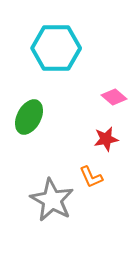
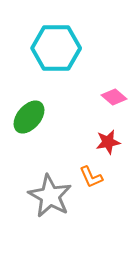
green ellipse: rotated 12 degrees clockwise
red star: moved 2 px right, 3 px down
gray star: moved 2 px left, 4 px up
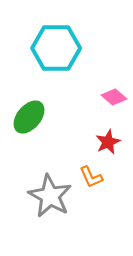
red star: rotated 15 degrees counterclockwise
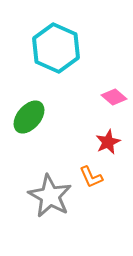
cyan hexagon: rotated 24 degrees clockwise
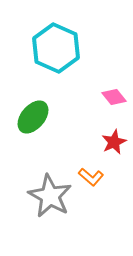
pink diamond: rotated 10 degrees clockwise
green ellipse: moved 4 px right
red star: moved 6 px right
orange L-shape: rotated 25 degrees counterclockwise
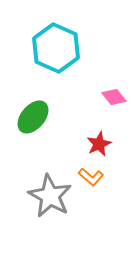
red star: moved 15 px left, 2 px down
